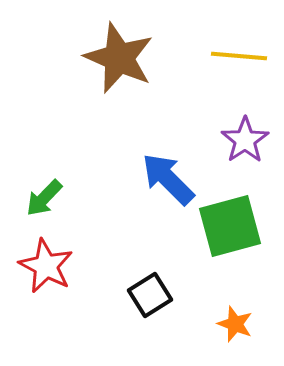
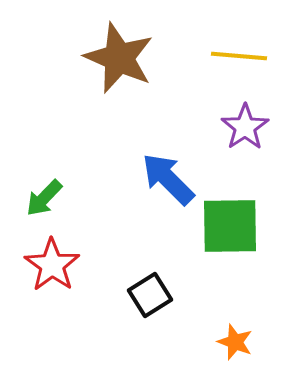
purple star: moved 13 px up
green square: rotated 14 degrees clockwise
red star: moved 6 px right, 1 px up; rotated 8 degrees clockwise
orange star: moved 18 px down
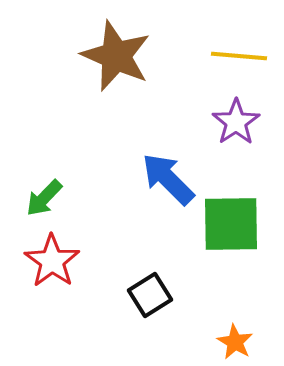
brown star: moved 3 px left, 2 px up
purple star: moved 9 px left, 5 px up
green square: moved 1 px right, 2 px up
red star: moved 4 px up
orange star: rotated 9 degrees clockwise
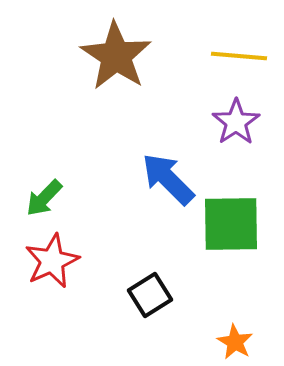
brown star: rotated 10 degrees clockwise
red star: rotated 12 degrees clockwise
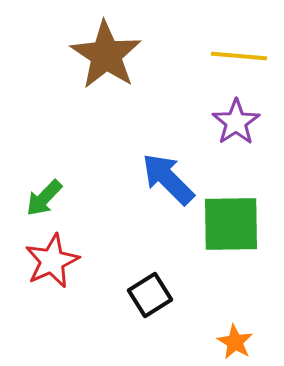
brown star: moved 10 px left, 1 px up
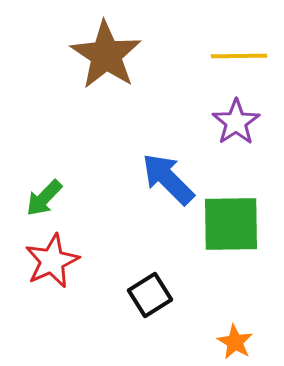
yellow line: rotated 6 degrees counterclockwise
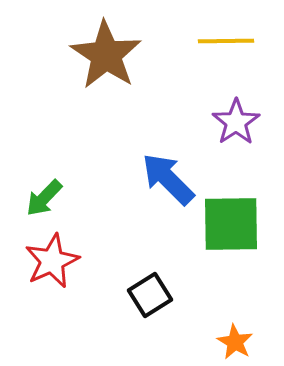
yellow line: moved 13 px left, 15 px up
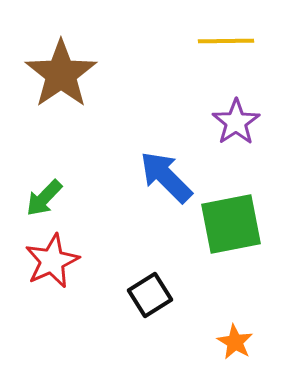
brown star: moved 45 px left, 19 px down; rotated 4 degrees clockwise
blue arrow: moved 2 px left, 2 px up
green square: rotated 10 degrees counterclockwise
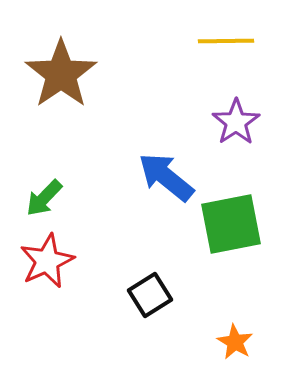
blue arrow: rotated 6 degrees counterclockwise
red star: moved 5 px left
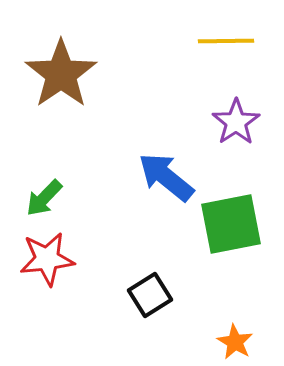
red star: moved 2 px up; rotated 18 degrees clockwise
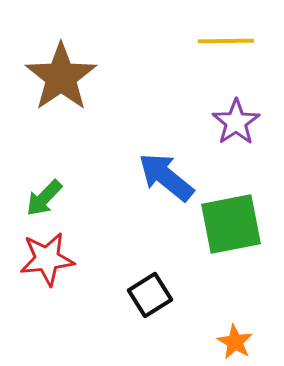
brown star: moved 3 px down
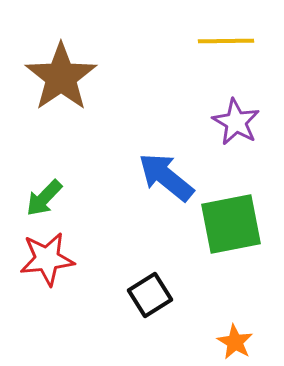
purple star: rotated 9 degrees counterclockwise
